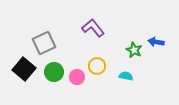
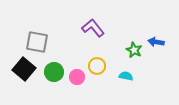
gray square: moved 7 px left, 1 px up; rotated 35 degrees clockwise
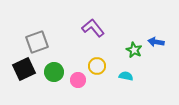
gray square: rotated 30 degrees counterclockwise
black square: rotated 25 degrees clockwise
pink circle: moved 1 px right, 3 px down
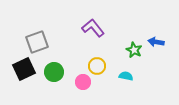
pink circle: moved 5 px right, 2 px down
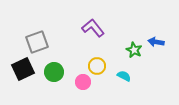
black square: moved 1 px left
cyan semicircle: moved 2 px left; rotated 16 degrees clockwise
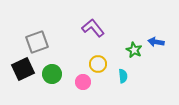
yellow circle: moved 1 px right, 2 px up
green circle: moved 2 px left, 2 px down
cyan semicircle: moved 1 px left; rotated 56 degrees clockwise
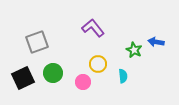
black square: moved 9 px down
green circle: moved 1 px right, 1 px up
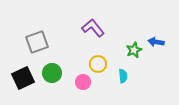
green star: rotated 21 degrees clockwise
green circle: moved 1 px left
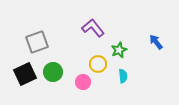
blue arrow: rotated 42 degrees clockwise
green star: moved 15 px left
green circle: moved 1 px right, 1 px up
black square: moved 2 px right, 4 px up
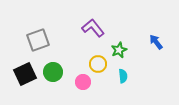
gray square: moved 1 px right, 2 px up
